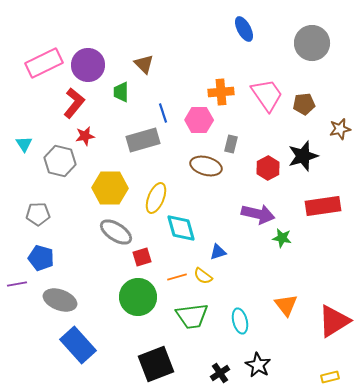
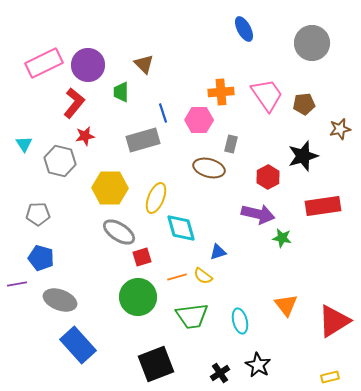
brown ellipse at (206, 166): moved 3 px right, 2 px down
red hexagon at (268, 168): moved 9 px down
gray ellipse at (116, 232): moved 3 px right
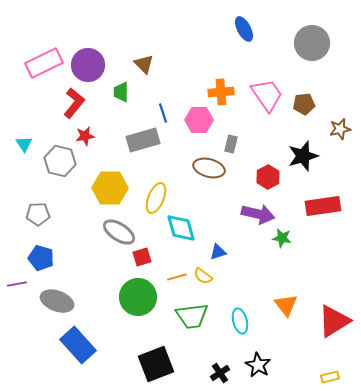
gray ellipse at (60, 300): moved 3 px left, 1 px down
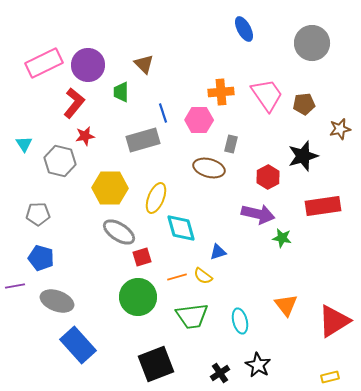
purple line at (17, 284): moved 2 px left, 2 px down
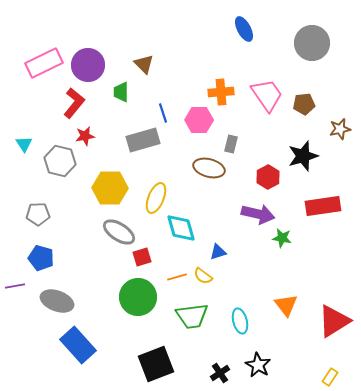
yellow rectangle at (330, 377): rotated 42 degrees counterclockwise
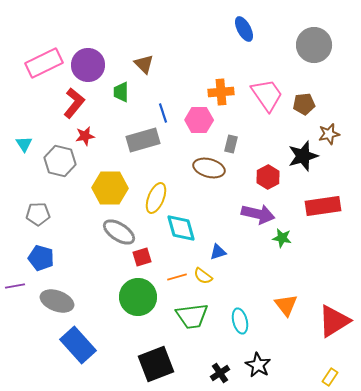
gray circle at (312, 43): moved 2 px right, 2 px down
brown star at (340, 129): moved 11 px left, 5 px down
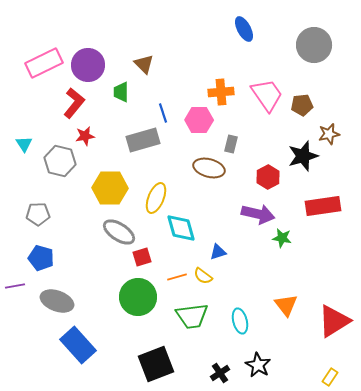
brown pentagon at (304, 104): moved 2 px left, 1 px down
